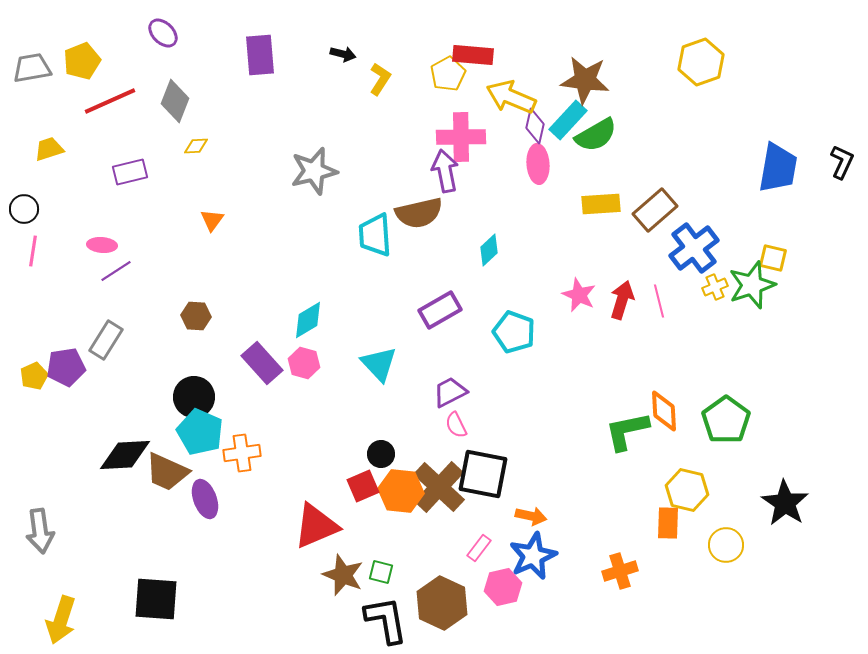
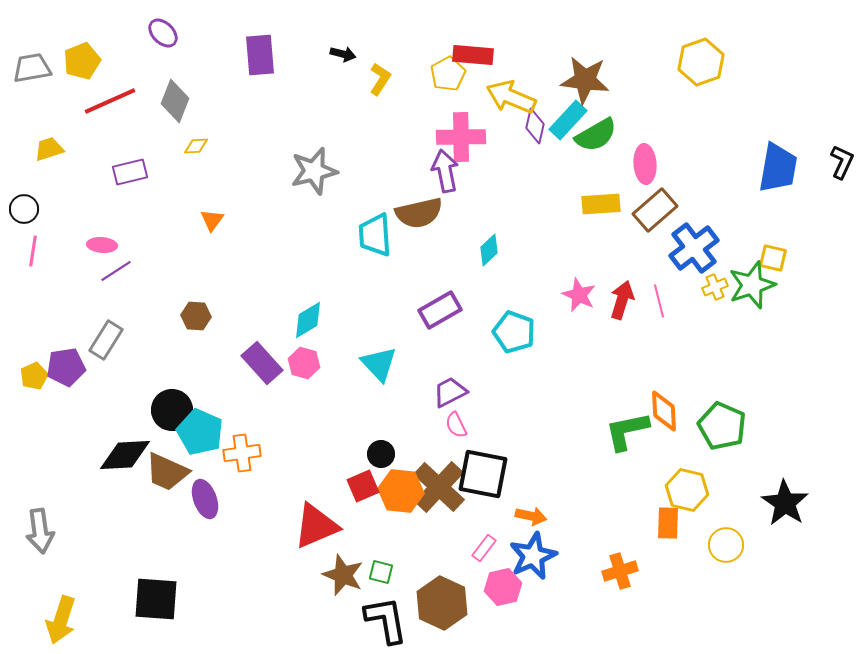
pink ellipse at (538, 164): moved 107 px right
black circle at (194, 397): moved 22 px left, 13 px down
green pentagon at (726, 420): moved 4 px left, 6 px down; rotated 12 degrees counterclockwise
pink rectangle at (479, 548): moved 5 px right
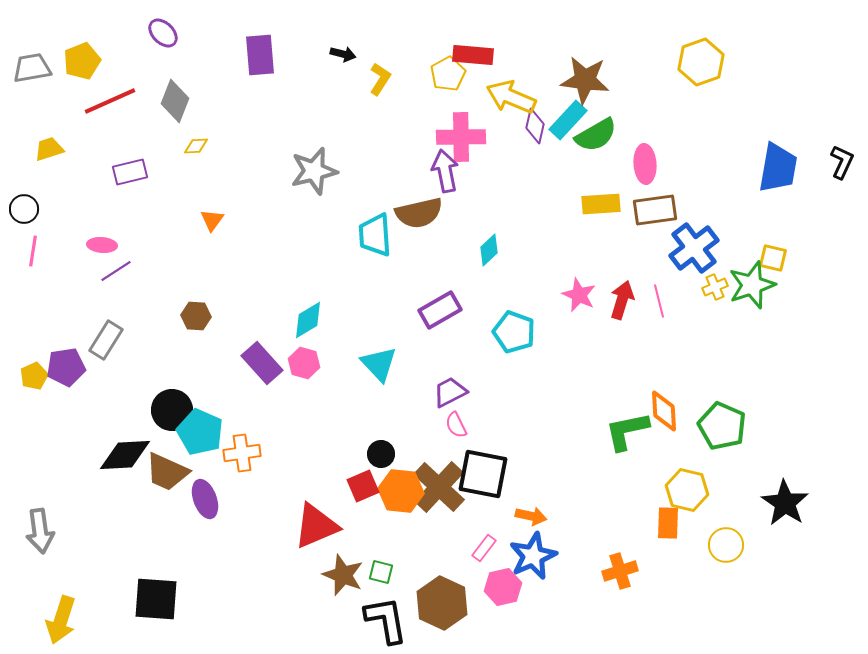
brown rectangle at (655, 210): rotated 33 degrees clockwise
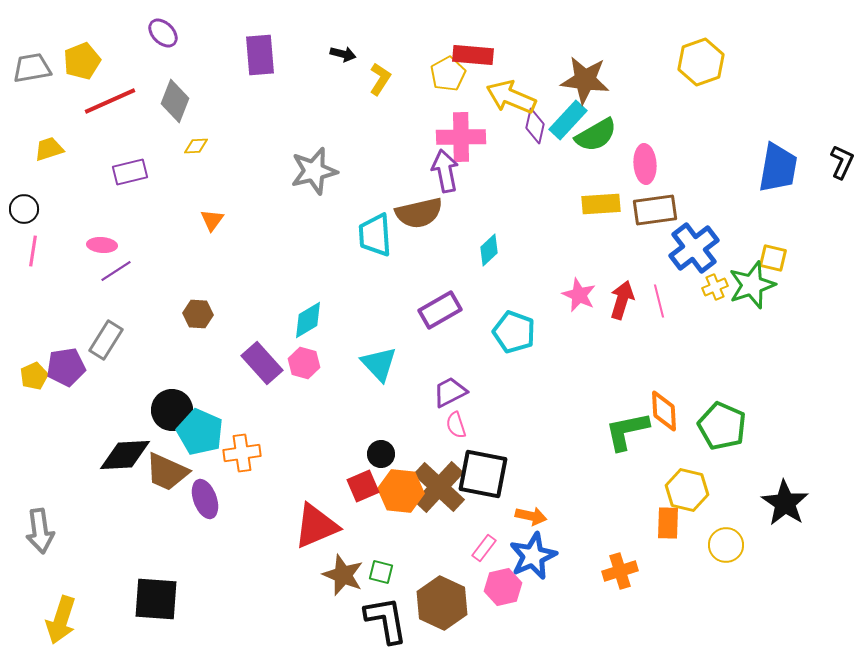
brown hexagon at (196, 316): moved 2 px right, 2 px up
pink semicircle at (456, 425): rotated 8 degrees clockwise
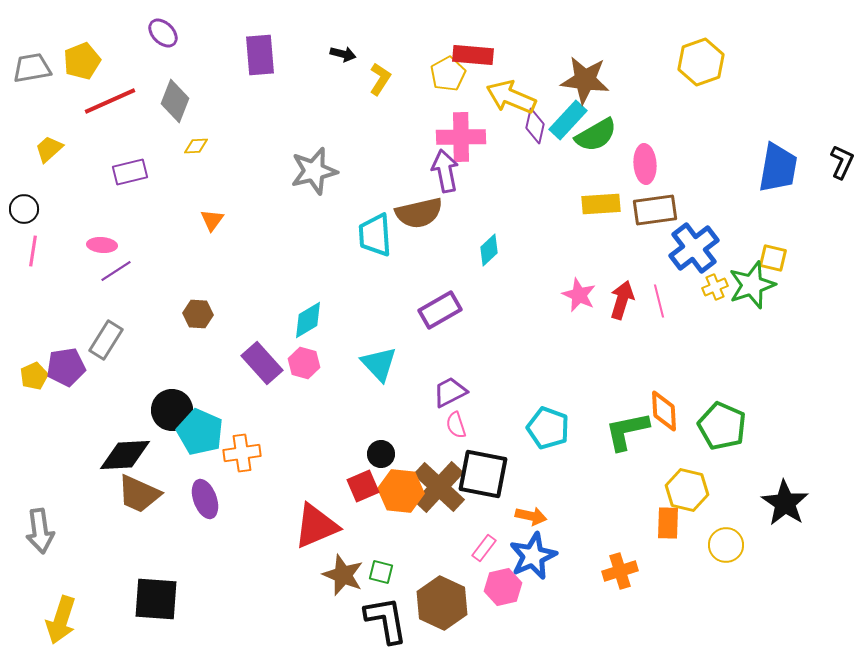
yellow trapezoid at (49, 149): rotated 24 degrees counterclockwise
cyan pentagon at (514, 332): moved 34 px right, 96 px down
brown trapezoid at (167, 472): moved 28 px left, 22 px down
